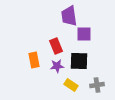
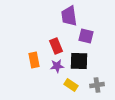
purple square: moved 2 px right, 2 px down; rotated 14 degrees clockwise
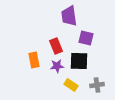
purple square: moved 2 px down
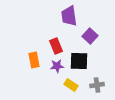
purple square: moved 4 px right, 2 px up; rotated 28 degrees clockwise
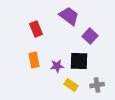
purple trapezoid: rotated 135 degrees clockwise
red rectangle: moved 20 px left, 17 px up
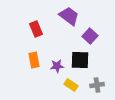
black square: moved 1 px right, 1 px up
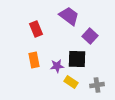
black square: moved 3 px left, 1 px up
yellow rectangle: moved 3 px up
